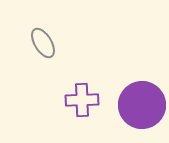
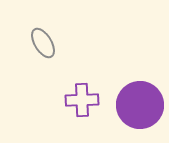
purple circle: moved 2 px left
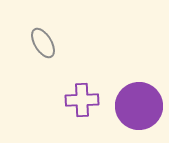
purple circle: moved 1 px left, 1 px down
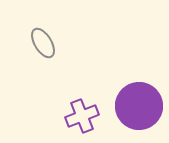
purple cross: moved 16 px down; rotated 20 degrees counterclockwise
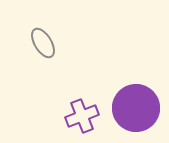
purple circle: moved 3 px left, 2 px down
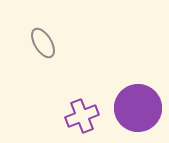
purple circle: moved 2 px right
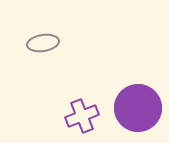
gray ellipse: rotated 68 degrees counterclockwise
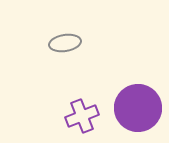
gray ellipse: moved 22 px right
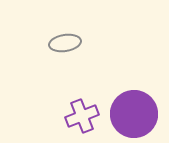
purple circle: moved 4 px left, 6 px down
